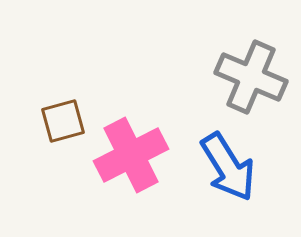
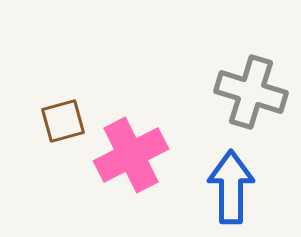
gray cross: moved 15 px down; rotated 6 degrees counterclockwise
blue arrow: moved 3 px right, 20 px down; rotated 148 degrees counterclockwise
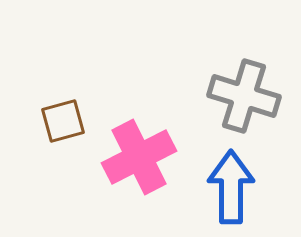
gray cross: moved 7 px left, 4 px down
pink cross: moved 8 px right, 2 px down
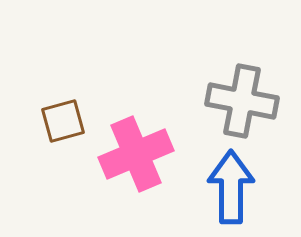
gray cross: moved 2 px left, 5 px down; rotated 6 degrees counterclockwise
pink cross: moved 3 px left, 3 px up; rotated 4 degrees clockwise
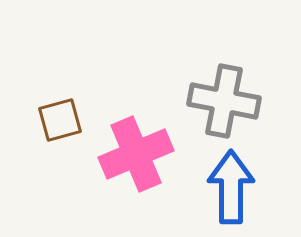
gray cross: moved 18 px left
brown square: moved 3 px left, 1 px up
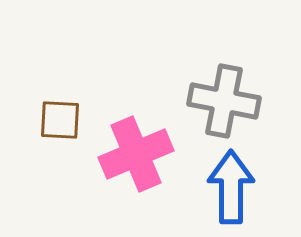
brown square: rotated 18 degrees clockwise
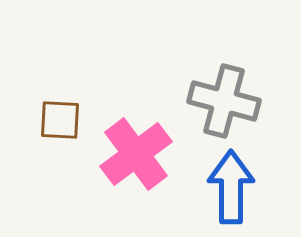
gray cross: rotated 4 degrees clockwise
pink cross: rotated 14 degrees counterclockwise
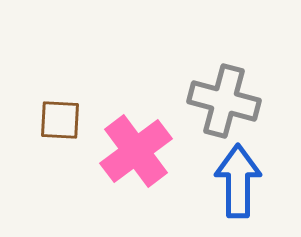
pink cross: moved 3 px up
blue arrow: moved 7 px right, 6 px up
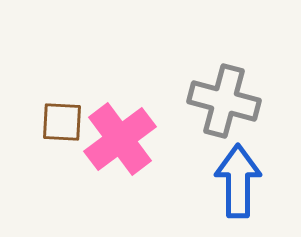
brown square: moved 2 px right, 2 px down
pink cross: moved 16 px left, 12 px up
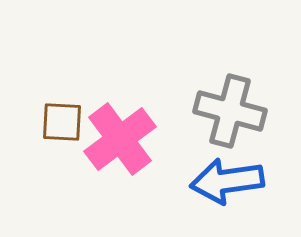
gray cross: moved 6 px right, 10 px down
blue arrow: moved 11 px left; rotated 98 degrees counterclockwise
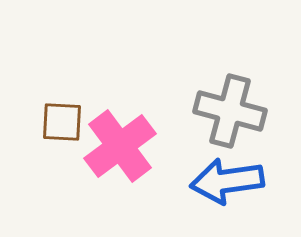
pink cross: moved 7 px down
